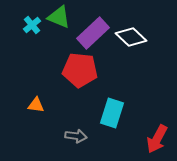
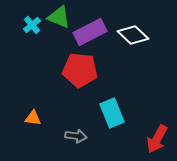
purple rectangle: moved 3 px left, 1 px up; rotated 16 degrees clockwise
white diamond: moved 2 px right, 2 px up
orange triangle: moved 3 px left, 13 px down
cyan rectangle: rotated 40 degrees counterclockwise
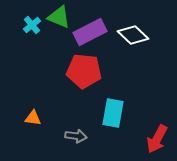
red pentagon: moved 4 px right, 1 px down
cyan rectangle: moved 1 px right; rotated 32 degrees clockwise
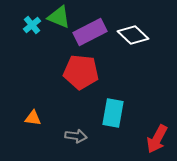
red pentagon: moved 3 px left, 1 px down
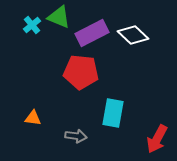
purple rectangle: moved 2 px right, 1 px down
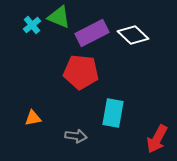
orange triangle: rotated 18 degrees counterclockwise
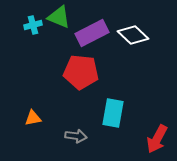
cyan cross: moved 1 px right; rotated 24 degrees clockwise
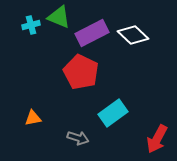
cyan cross: moved 2 px left
red pentagon: rotated 20 degrees clockwise
cyan rectangle: rotated 44 degrees clockwise
gray arrow: moved 2 px right, 2 px down; rotated 10 degrees clockwise
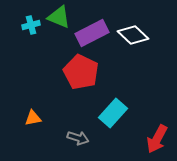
cyan rectangle: rotated 12 degrees counterclockwise
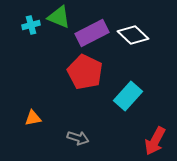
red pentagon: moved 4 px right
cyan rectangle: moved 15 px right, 17 px up
red arrow: moved 2 px left, 2 px down
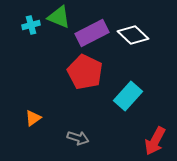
orange triangle: rotated 24 degrees counterclockwise
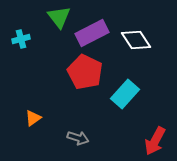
green triangle: rotated 30 degrees clockwise
cyan cross: moved 10 px left, 14 px down
white diamond: moved 3 px right, 5 px down; rotated 12 degrees clockwise
cyan rectangle: moved 3 px left, 2 px up
